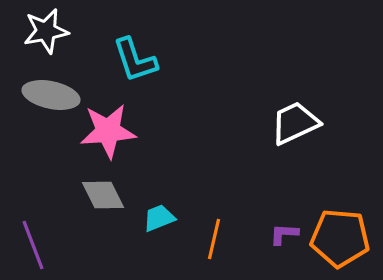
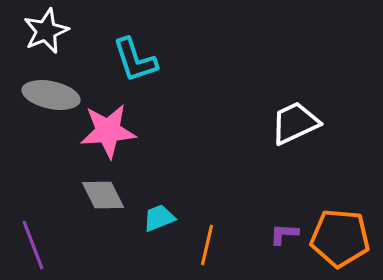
white star: rotated 12 degrees counterclockwise
orange line: moved 7 px left, 6 px down
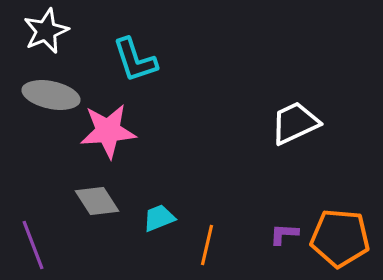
gray diamond: moved 6 px left, 6 px down; rotated 6 degrees counterclockwise
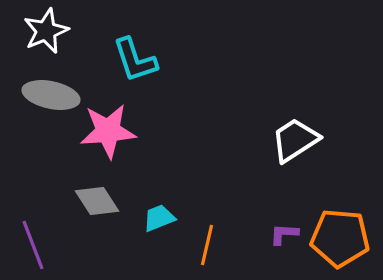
white trapezoid: moved 17 px down; rotated 8 degrees counterclockwise
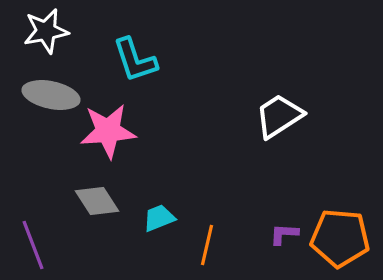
white star: rotated 12 degrees clockwise
white trapezoid: moved 16 px left, 24 px up
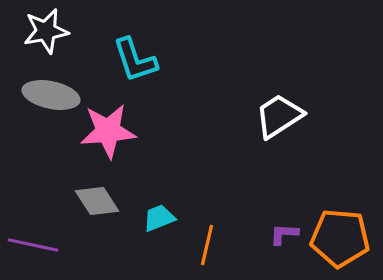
purple line: rotated 57 degrees counterclockwise
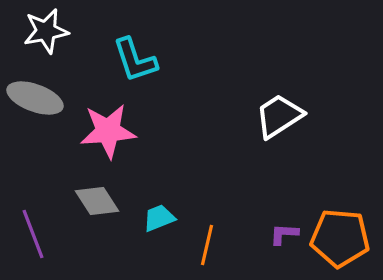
gray ellipse: moved 16 px left, 3 px down; rotated 8 degrees clockwise
purple line: moved 11 px up; rotated 57 degrees clockwise
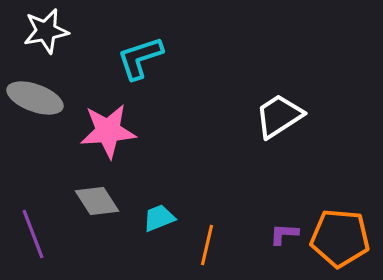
cyan L-shape: moved 5 px right, 2 px up; rotated 90 degrees clockwise
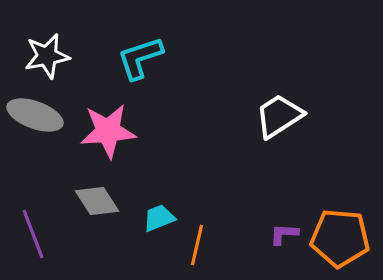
white star: moved 1 px right, 25 px down
gray ellipse: moved 17 px down
orange line: moved 10 px left
